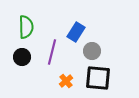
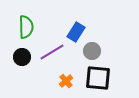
purple line: rotated 45 degrees clockwise
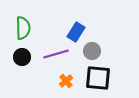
green semicircle: moved 3 px left, 1 px down
purple line: moved 4 px right, 2 px down; rotated 15 degrees clockwise
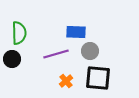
green semicircle: moved 4 px left, 5 px down
blue rectangle: rotated 60 degrees clockwise
gray circle: moved 2 px left
black circle: moved 10 px left, 2 px down
